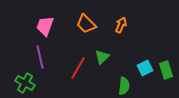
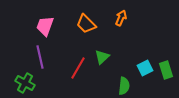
orange arrow: moved 7 px up
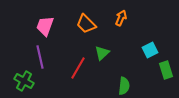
green triangle: moved 4 px up
cyan square: moved 5 px right, 18 px up
green cross: moved 1 px left, 2 px up
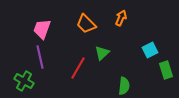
pink trapezoid: moved 3 px left, 3 px down
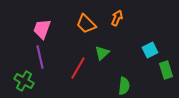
orange arrow: moved 4 px left
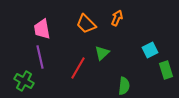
pink trapezoid: rotated 30 degrees counterclockwise
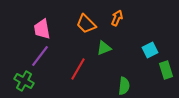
green triangle: moved 2 px right, 5 px up; rotated 21 degrees clockwise
purple line: moved 1 px up; rotated 50 degrees clockwise
red line: moved 1 px down
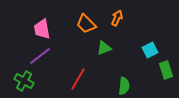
purple line: rotated 15 degrees clockwise
red line: moved 10 px down
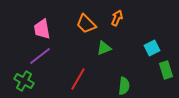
cyan square: moved 2 px right, 2 px up
